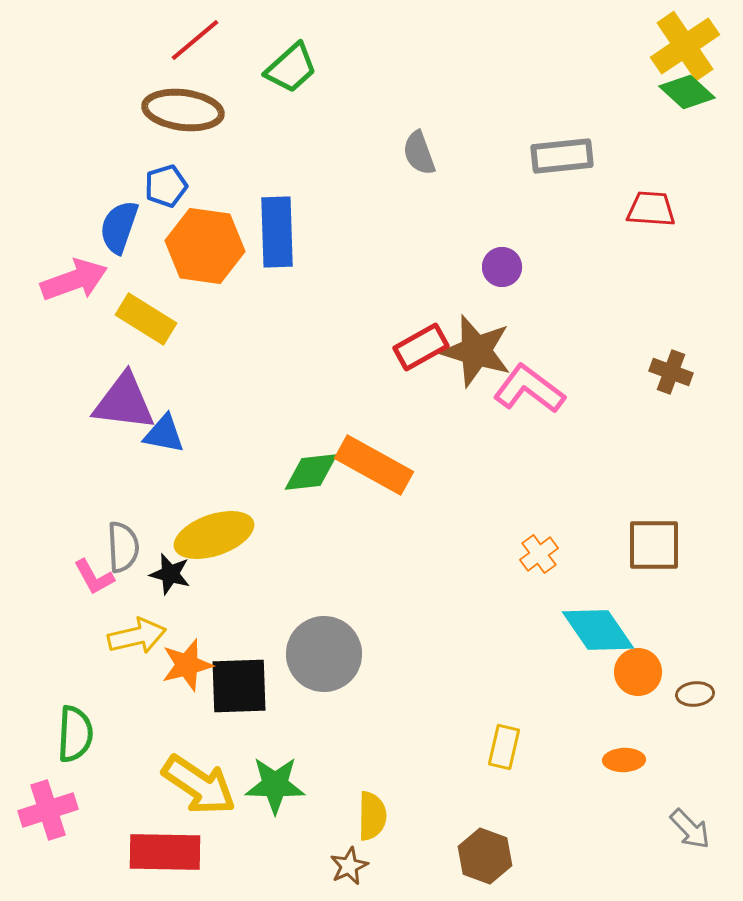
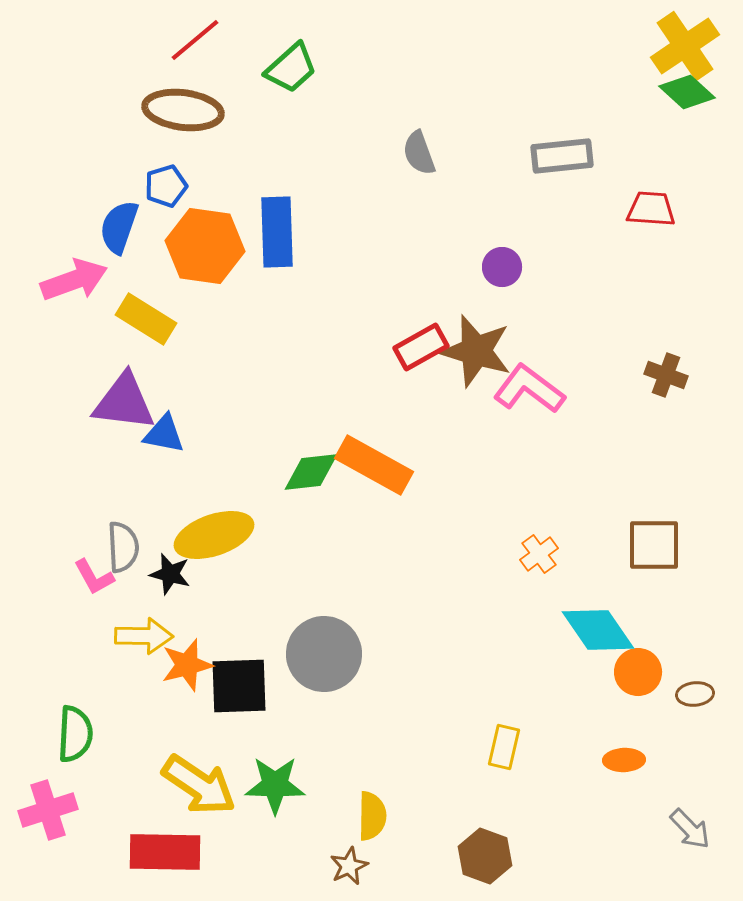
brown cross at (671, 372): moved 5 px left, 3 px down
yellow arrow at (137, 636): moved 7 px right; rotated 14 degrees clockwise
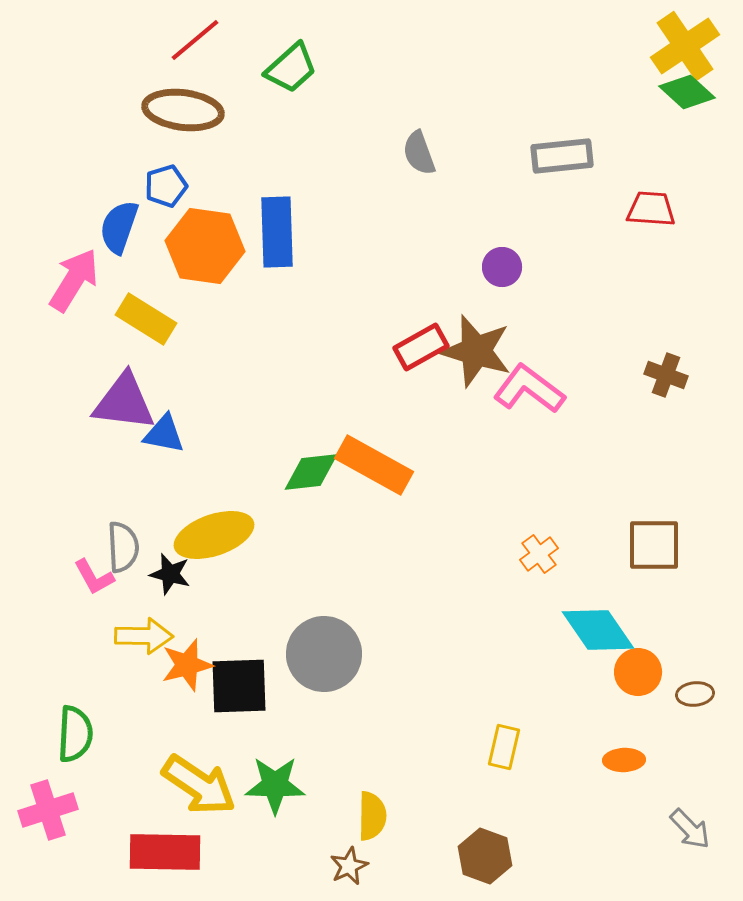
pink arrow at (74, 280): rotated 38 degrees counterclockwise
